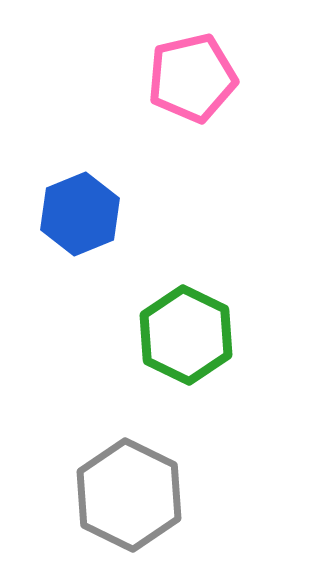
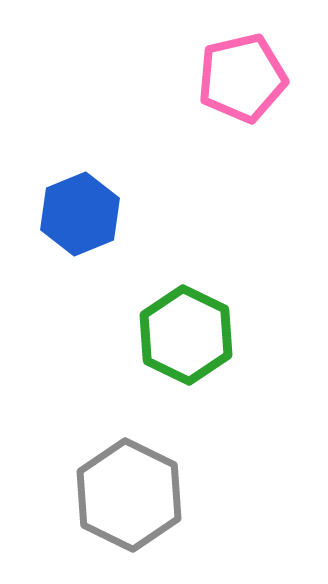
pink pentagon: moved 50 px right
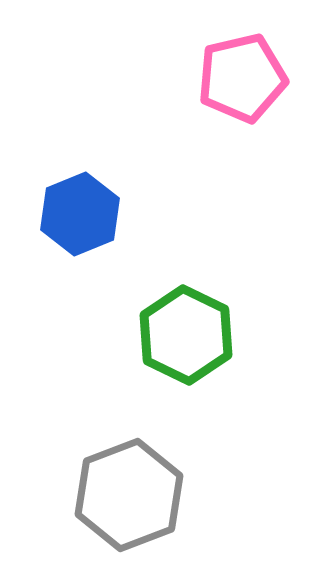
gray hexagon: rotated 13 degrees clockwise
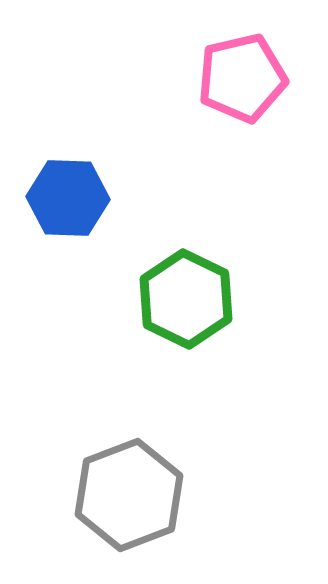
blue hexagon: moved 12 px left, 16 px up; rotated 24 degrees clockwise
green hexagon: moved 36 px up
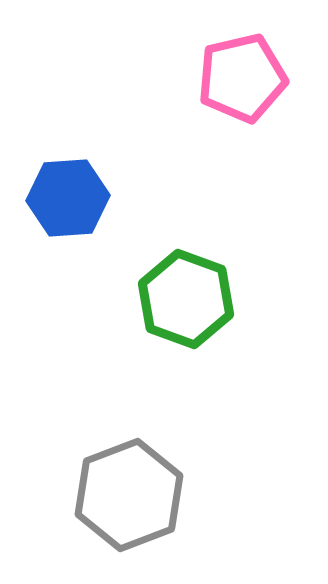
blue hexagon: rotated 6 degrees counterclockwise
green hexagon: rotated 6 degrees counterclockwise
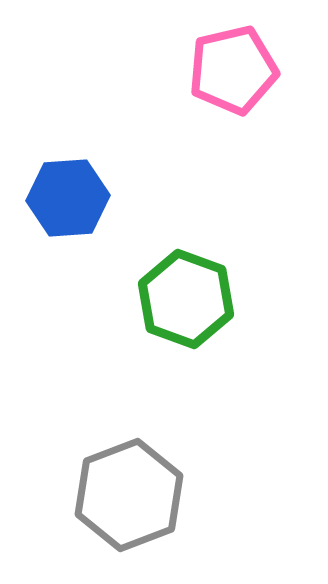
pink pentagon: moved 9 px left, 8 px up
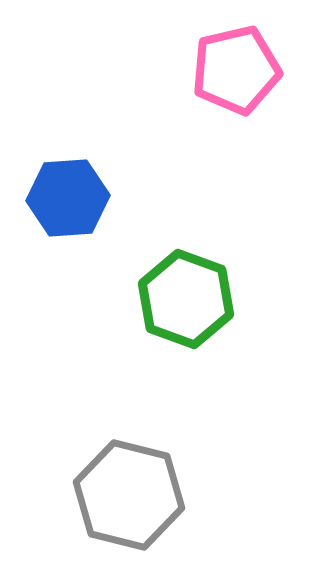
pink pentagon: moved 3 px right
gray hexagon: rotated 25 degrees counterclockwise
